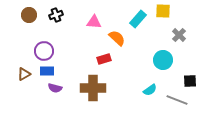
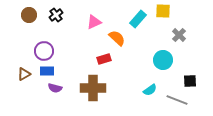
black cross: rotated 16 degrees counterclockwise
pink triangle: rotated 28 degrees counterclockwise
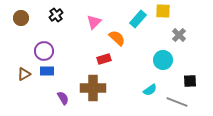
brown circle: moved 8 px left, 3 px down
pink triangle: rotated 21 degrees counterclockwise
purple semicircle: moved 8 px right, 10 px down; rotated 136 degrees counterclockwise
gray line: moved 2 px down
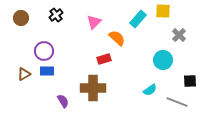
purple semicircle: moved 3 px down
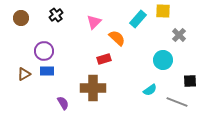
purple semicircle: moved 2 px down
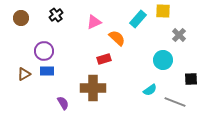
pink triangle: rotated 21 degrees clockwise
black square: moved 1 px right, 2 px up
gray line: moved 2 px left
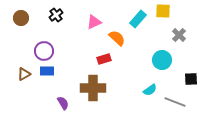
cyan circle: moved 1 px left
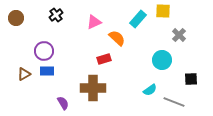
brown circle: moved 5 px left
gray line: moved 1 px left
